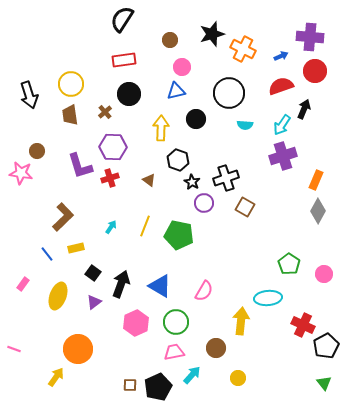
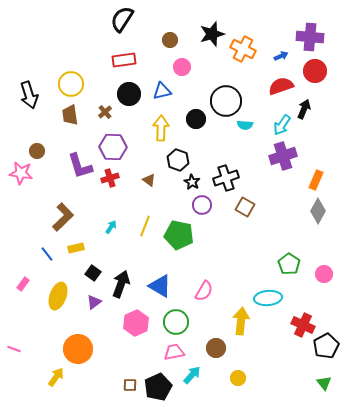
blue triangle at (176, 91): moved 14 px left
black circle at (229, 93): moved 3 px left, 8 px down
purple circle at (204, 203): moved 2 px left, 2 px down
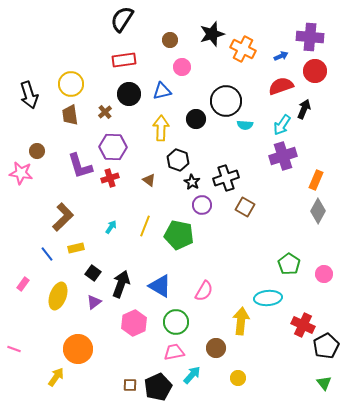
pink hexagon at (136, 323): moved 2 px left
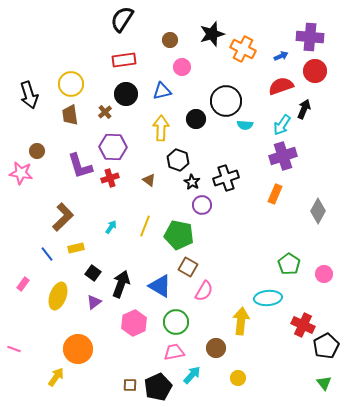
black circle at (129, 94): moved 3 px left
orange rectangle at (316, 180): moved 41 px left, 14 px down
brown square at (245, 207): moved 57 px left, 60 px down
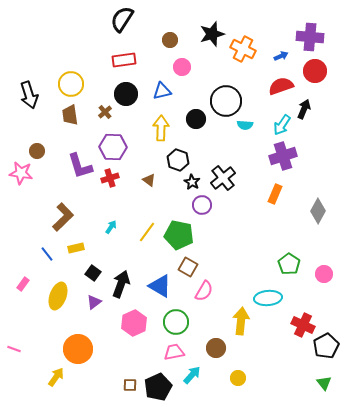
black cross at (226, 178): moved 3 px left; rotated 20 degrees counterclockwise
yellow line at (145, 226): moved 2 px right, 6 px down; rotated 15 degrees clockwise
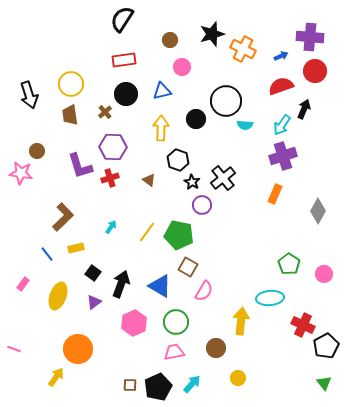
cyan ellipse at (268, 298): moved 2 px right
cyan arrow at (192, 375): moved 9 px down
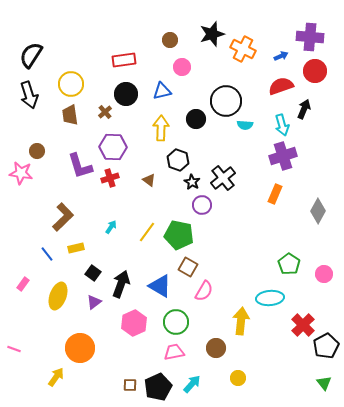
black semicircle at (122, 19): moved 91 px left, 36 px down
cyan arrow at (282, 125): rotated 50 degrees counterclockwise
red cross at (303, 325): rotated 20 degrees clockwise
orange circle at (78, 349): moved 2 px right, 1 px up
